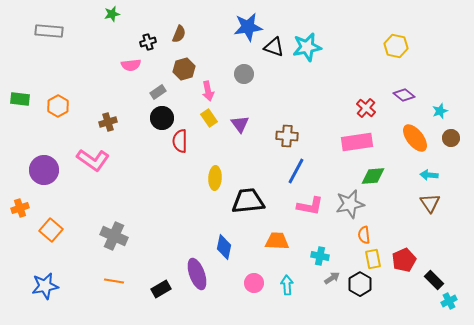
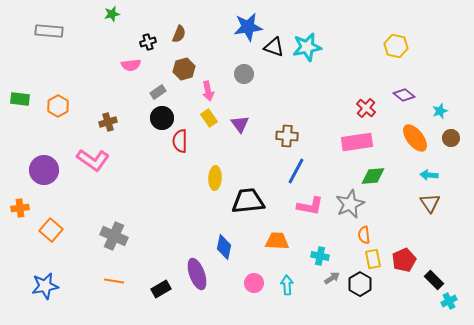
gray star at (350, 204): rotated 12 degrees counterclockwise
orange cross at (20, 208): rotated 12 degrees clockwise
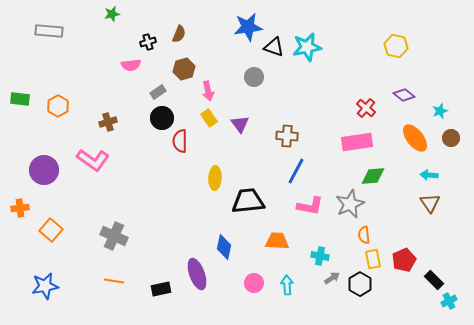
gray circle at (244, 74): moved 10 px right, 3 px down
black rectangle at (161, 289): rotated 18 degrees clockwise
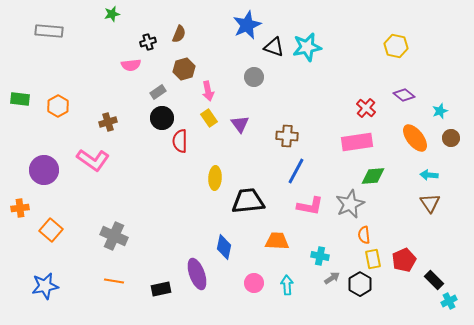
blue star at (248, 27): moved 1 px left, 2 px up; rotated 16 degrees counterclockwise
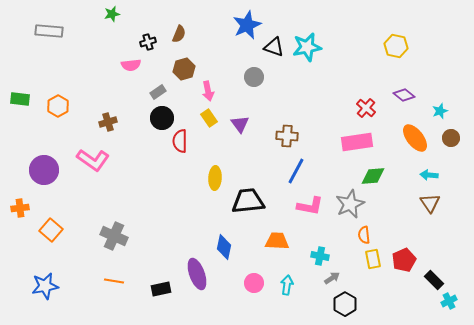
black hexagon at (360, 284): moved 15 px left, 20 px down
cyan arrow at (287, 285): rotated 12 degrees clockwise
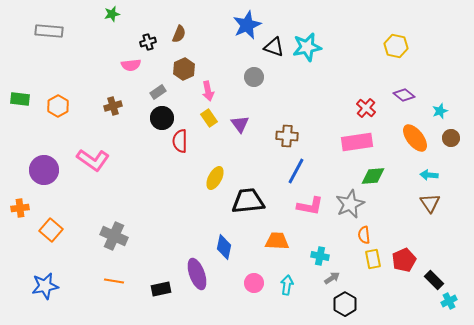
brown hexagon at (184, 69): rotated 10 degrees counterclockwise
brown cross at (108, 122): moved 5 px right, 16 px up
yellow ellipse at (215, 178): rotated 25 degrees clockwise
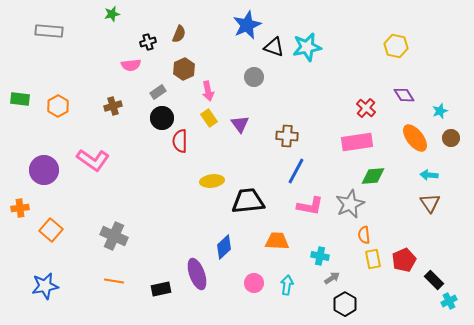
purple diamond at (404, 95): rotated 20 degrees clockwise
yellow ellipse at (215, 178): moved 3 px left, 3 px down; rotated 55 degrees clockwise
blue diamond at (224, 247): rotated 35 degrees clockwise
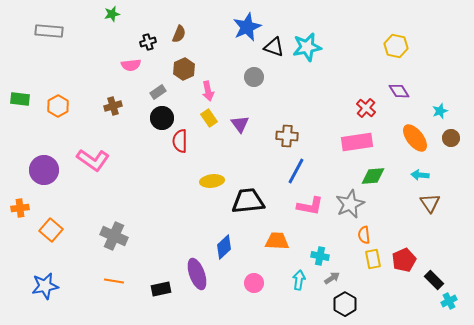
blue star at (247, 25): moved 2 px down
purple diamond at (404, 95): moved 5 px left, 4 px up
cyan arrow at (429, 175): moved 9 px left
cyan arrow at (287, 285): moved 12 px right, 5 px up
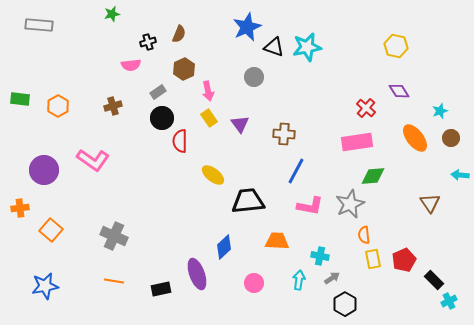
gray rectangle at (49, 31): moved 10 px left, 6 px up
brown cross at (287, 136): moved 3 px left, 2 px up
cyan arrow at (420, 175): moved 40 px right
yellow ellipse at (212, 181): moved 1 px right, 6 px up; rotated 45 degrees clockwise
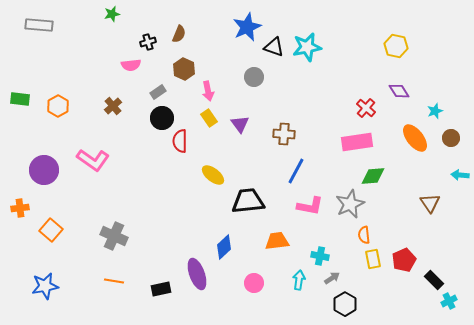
brown hexagon at (184, 69): rotated 10 degrees counterclockwise
brown cross at (113, 106): rotated 24 degrees counterclockwise
cyan star at (440, 111): moved 5 px left
orange trapezoid at (277, 241): rotated 10 degrees counterclockwise
